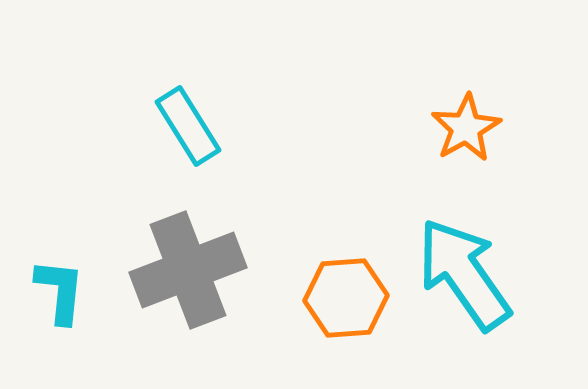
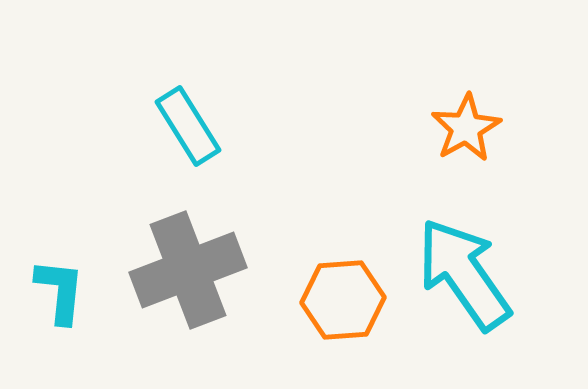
orange hexagon: moved 3 px left, 2 px down
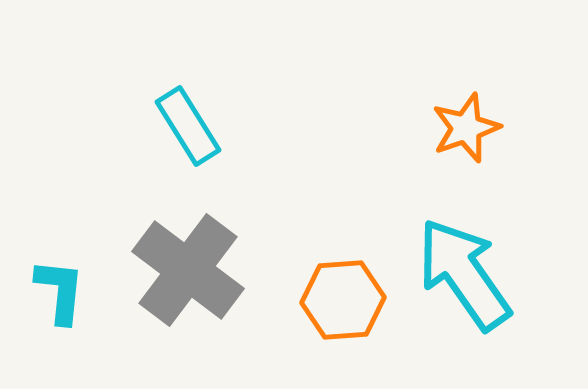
orange star: rotated 10 degrees clockwise
gray cross: rotated 32 degrees counterclockwise
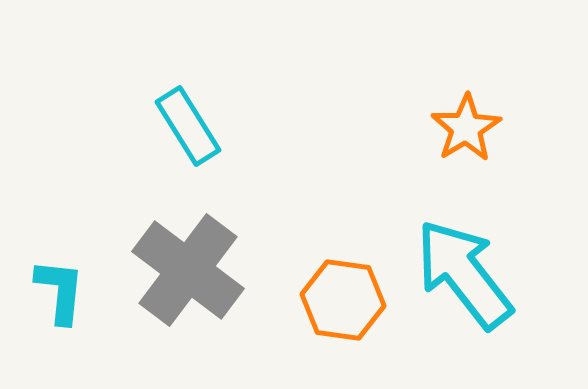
orange star: rotated 12 degrees counterclockwise
cyan arrow: rotated 3 degrees counterclockwise
orange hexagon: rotated 12 degrees clockwise
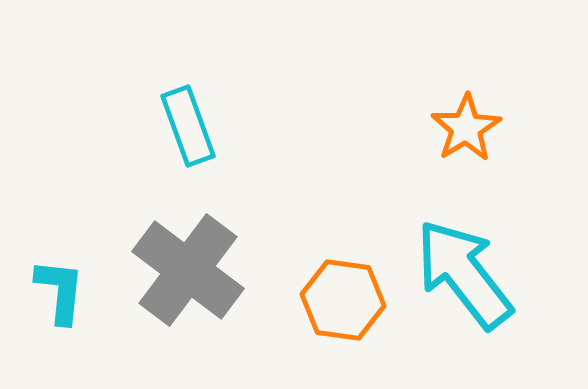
cyan rectangle: rotated 12 degrees clockwise
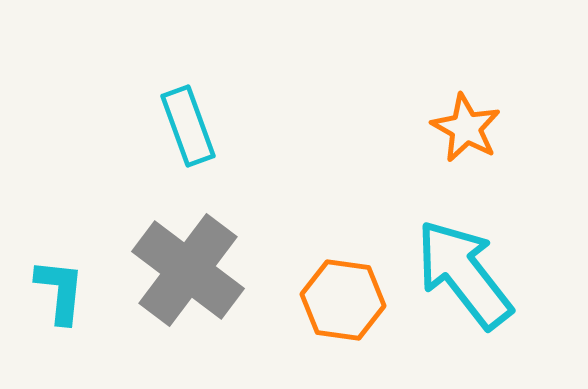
orange star: rotated 12 degrees counterclockwise
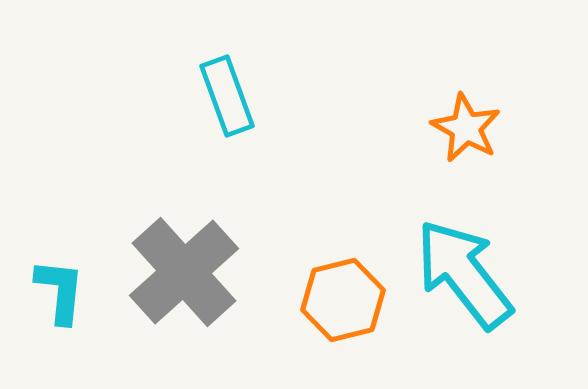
cyan rectangle: moved 39 px right, 30 px up
gray cross: moved 4 px left, 2 px down; rotated 11 degrees clockwise
orange hexagon: rotated 22 degrees counterclockwise
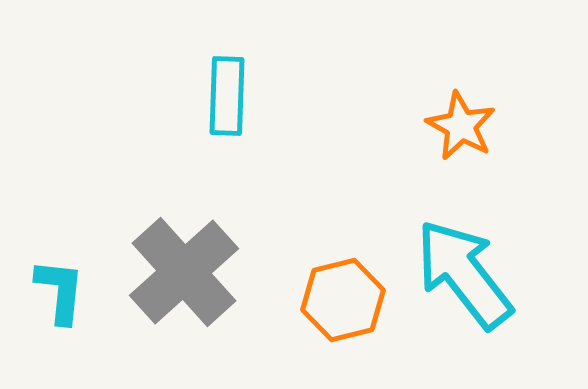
cyan rectangle: rotated 22 degrees clockwise
orange star: moved 5 px left, 2 px up
